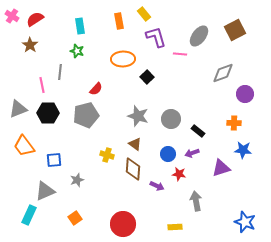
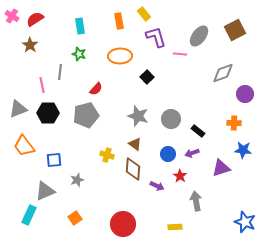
green star at (77, 51): moved 2 px right, 3 px down
orange ellipse at (123, 59): moved 3 px left, 3 px up
red star at (179, 174): moved 1 px right, 2 px down; rotated 24 degrees clockwise
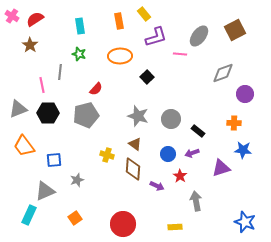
purple L-shape at (156, 37): rotated 90 degrees clockwise
